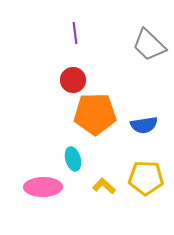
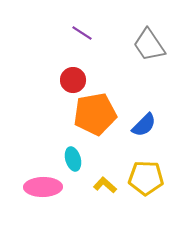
purple line: moved 7 px right; rotated 50 degrees counterclockwise
gray trapezoid: rotated 12 degrees clockwise
orange pentagon: rotated 9 degrees counterclockwise
blue semicircle: rotated 36 degrees counterclockwise
yellow L-shape: moved 1 px right, 1 px up
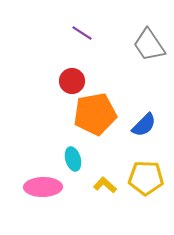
red circle: moved 1 px left, 1 px down
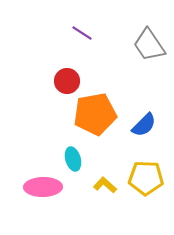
red circle: moved 5 px left
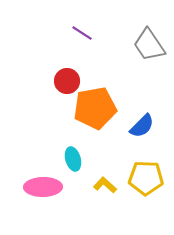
orange pentagon: moved 6 px up
blue semicircle: moved 2 px left, 1 px down
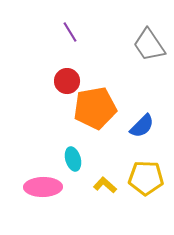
purple line: moved 12 px left, 1 px up; rotated 25 degrees clockwise
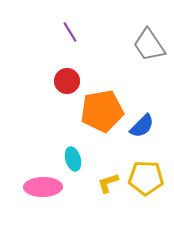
orange pentagon: moved 7 px right, 3 px down
yellow L-shape: moved 3 px right, 2 px up; rotated 60 degrees counterclockwise
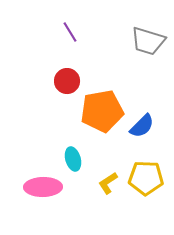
gray trapezoid: moved 1 px left, 4 px up; rotated 39 degrees counterclockwise
yellow L-shape: rotated 15 degrees counterclockwise
